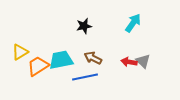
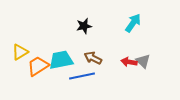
blue line: moved 3 px left, 1 px up
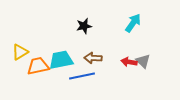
brown arrow: rotated 24 degrees counterclockwise
orange trapezoid: rotated 20 degrees clockwise
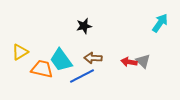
cyan arrow: moved 27 px right
cyan trapezoid: rotated 115 degrees counterclockwise
orange trapezoid: moved 4 px right, 3 px down; rotated 25 degrees clockwise
blue line: rotated 15 degrees counterclockwise
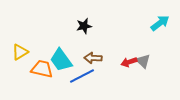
cyan arrow: rotated 18 degrees clockwise
red arrow: rotated 28 degrees counterclockwise
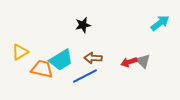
black star: moved 1 px left, 1 px up
cyan trapezoid: rotated 85 degrees counterclockwise
blue line: moved 3 px right
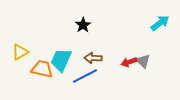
black star: rotated 21 degrees counterclockwise
cyan trapezoid: rotated 145 degrees clockwise
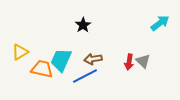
brown arrow: moved 1 px down; rotated 12 degrees counterclockwise
red arrow: rotated 63 degrees counterclockwise
